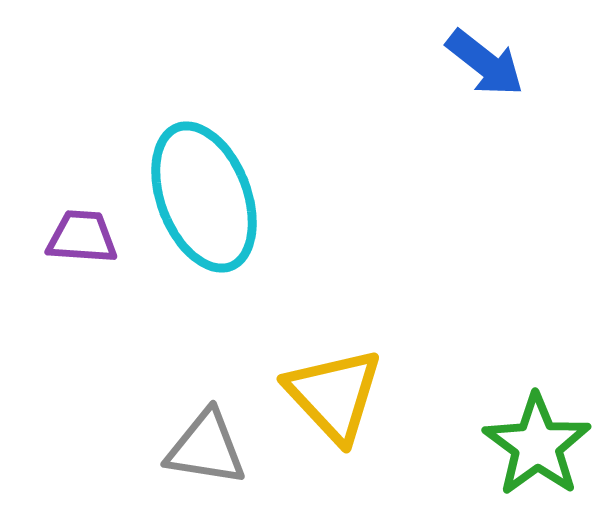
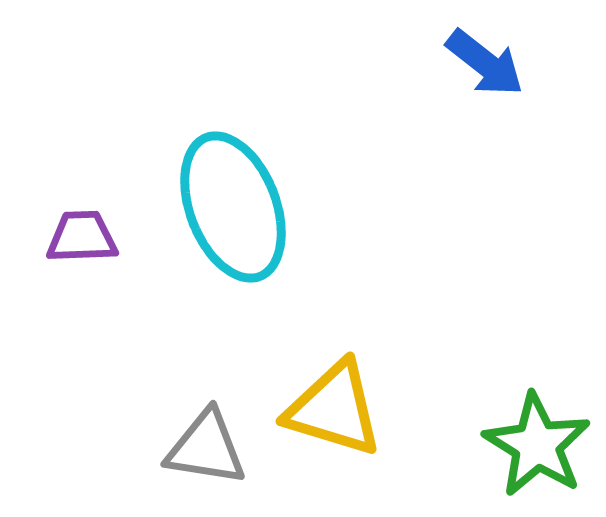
cyan ellipse: moved 29 px right, 10 px down
purple trapezoid: rotated 6 degrees counterclockwise
yellow triangle: moved 14 px down; rotated 30 degrees counterclockwise
green star: rotated 4 degrees counterclockwise
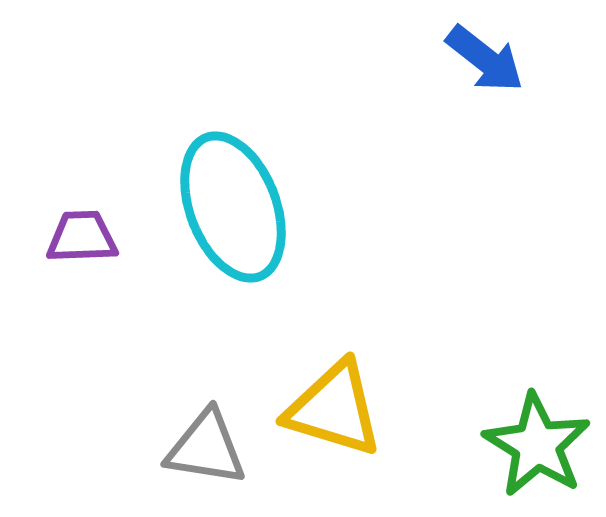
blue arrow: moved 4 px up
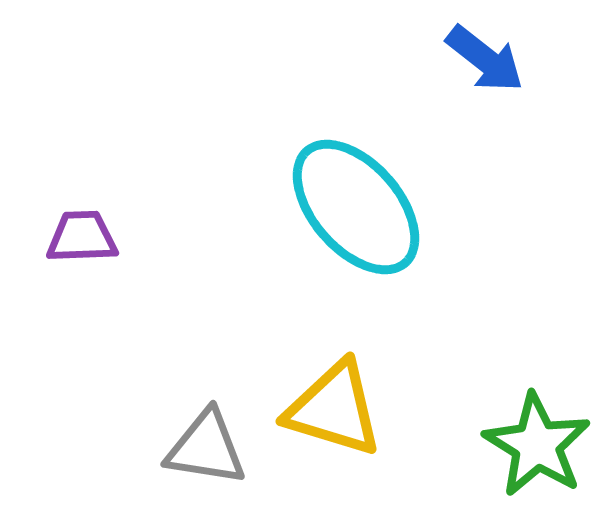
cyan ellipse: moved 123 px right; rotated 20 degrees counterclockwise
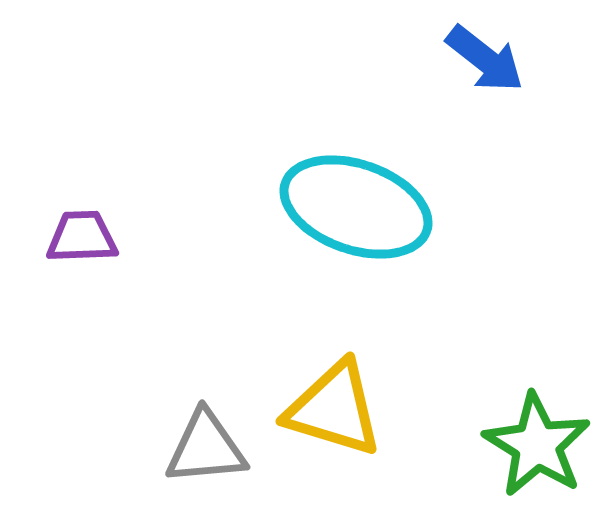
cyan ellipse: rotated 30 degrees counterclockwise
gray triangle: rotated 14 degrees counterclockwise
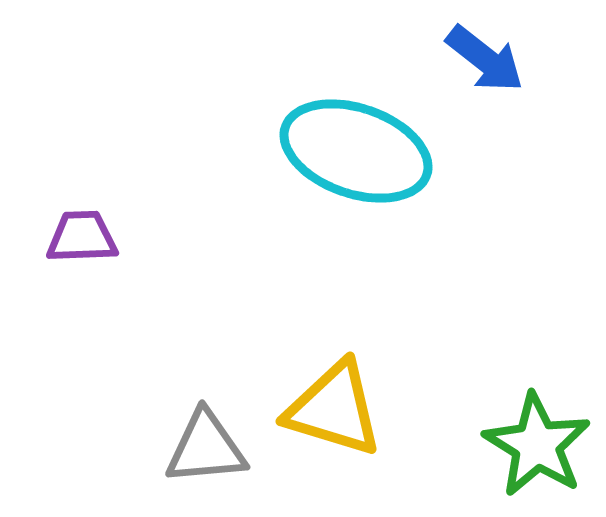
cyan ellipse: moved 56 px up
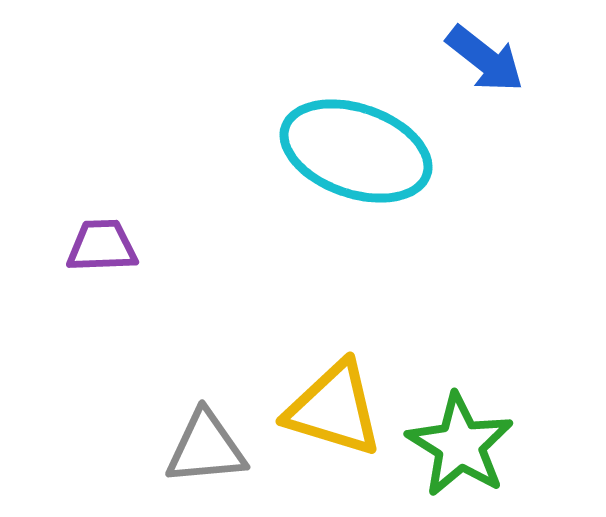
purple trapezoid: moved 20 px right, 9 px down
green star: moved 77 px left
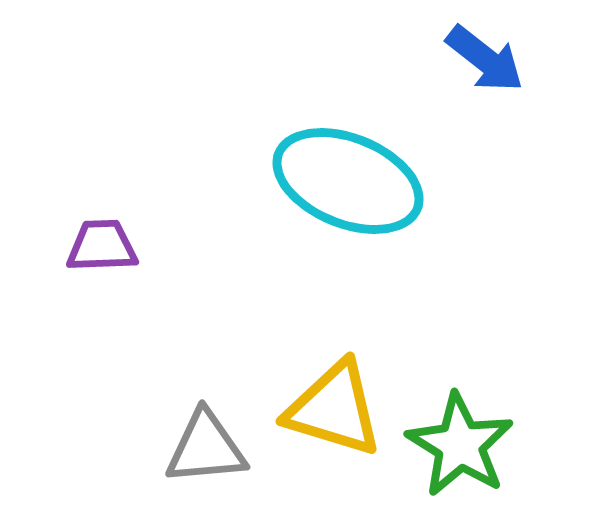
cyan ellipse: moved 8 px left, 30 px down; rotated 3 degrees clockwise
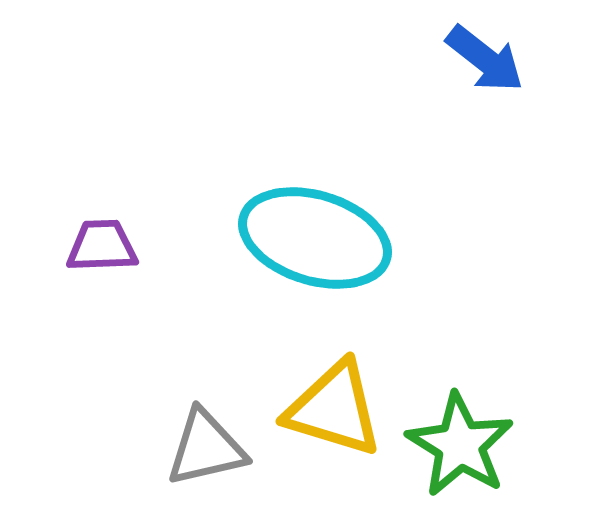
cyan ellipse: moved 33 px left, 57 px down; rotated 5 degrees counterclockwise
gray triangle: rotated 8 degrees counterclockwise
